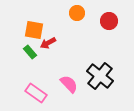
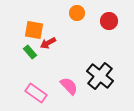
pink semicircle: moved 2 px down
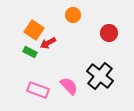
orange circle: moved 4 px left, 2 px down
red circle: moved 12 px down
orange square: rotated 24 degrees clockwise
green rectangle: rotated 24 degrees counterclockwise
pink rectangle: moved 2 px right, 3 px up; rotated 15 degrees counterclockwise
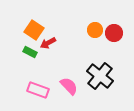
orange circle: moved 22 px right, 15 px down
red circle: moved 5 px right
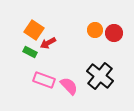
pink rectangle: moved 6 px right, 10 px up
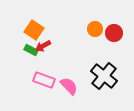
orange circle: moved 1 px up
red arrow: moved 5 px left, 3 px down
green rectangle: moved 1 px right, 2 px up
black cross: moved 4 px right
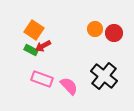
pink rectangle: moved 2 px left, 1 px up
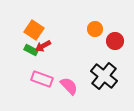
red circle: moved 1 px right, 8 px down
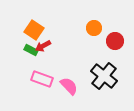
orange circle: moved 1 px left, 1 px up
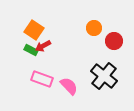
red circle: moved 1 px left
